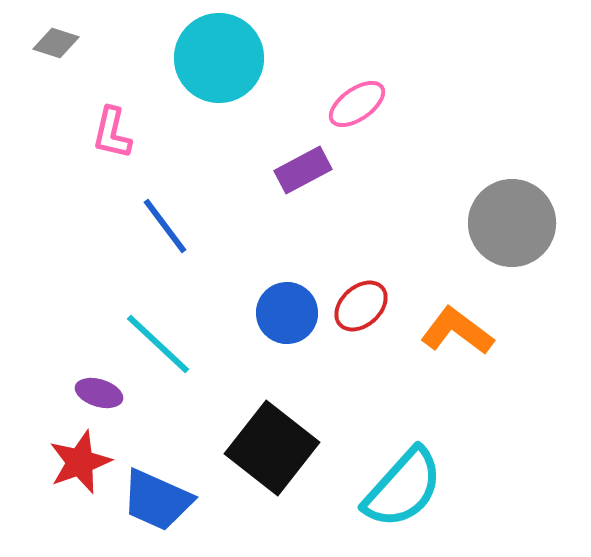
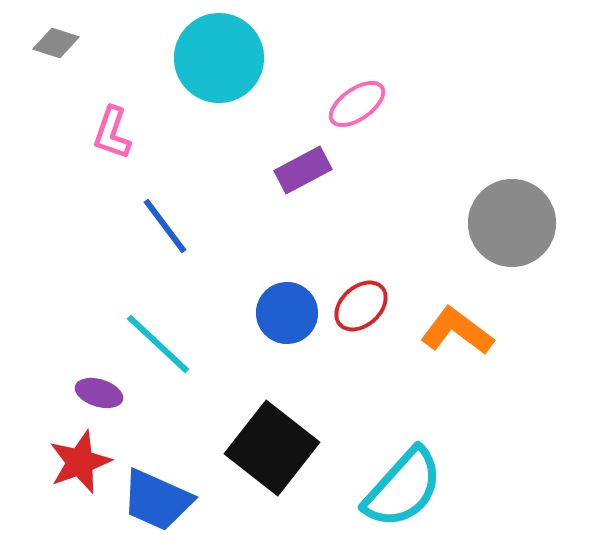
pink L-shape: rotated 6 degrees clockwise
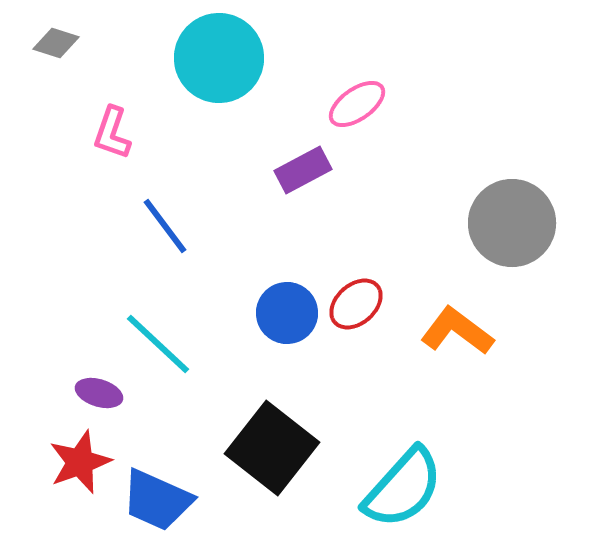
red ellipse: moved 5 px left, 2 px up
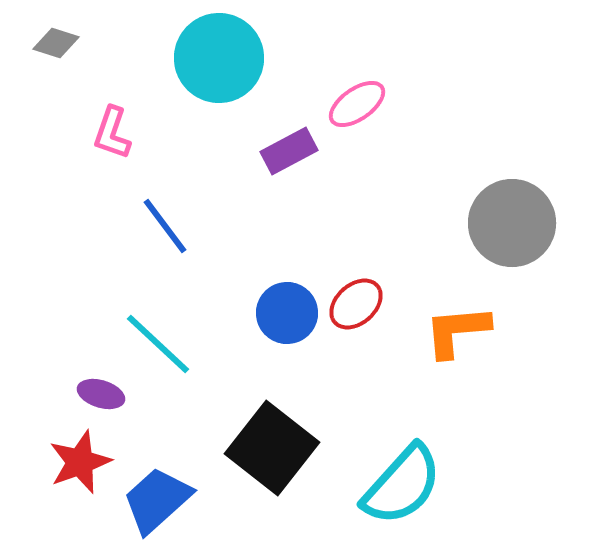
purple rectangle: moved 14 px left, 19 px up
orange L-shape: rotated 42 degrees counterclockwise
purple ellipse: moved 2 px right, 1 px down
cyan semicircle: moved 1 px left, 3 px up
blue trapezoid: rotated 114 degrees clockwise
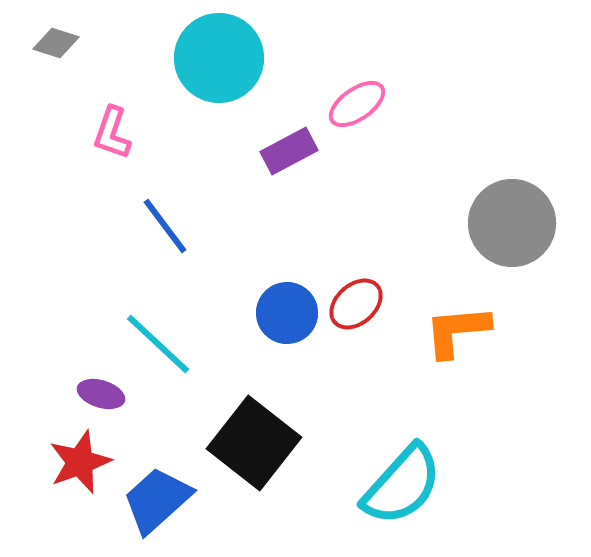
black square: moved 18 px left, 5 px up
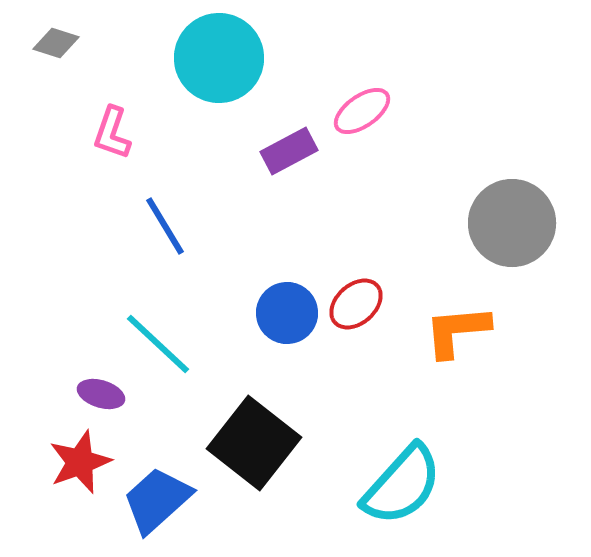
pink ellipse: moved 5 px right, 7 px down
blue line: rotated 6 degrees clockwise
